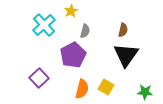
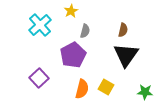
cyan cross: moved 4 px left
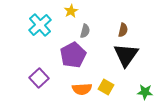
orange semicircle: rotated 72 degrees clockwise
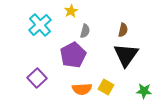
purple square: moved 2 px left
green star: moved 1 px left, 1 px up
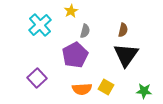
purple pentagon: moved 2 px right
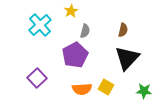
black triangle: moved 1 px right, 3 px down; rotated 8 degrees clockwise
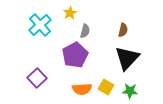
yellow star: moved 1 px left, 2 px down
green star: moved 14 px left
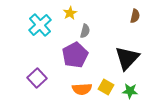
brown semicircle: moved 12 px right, 14 px up
